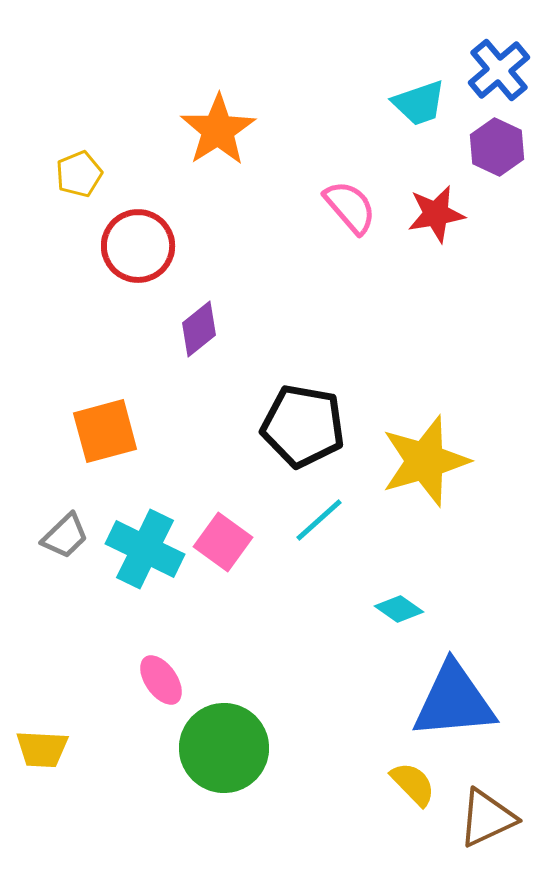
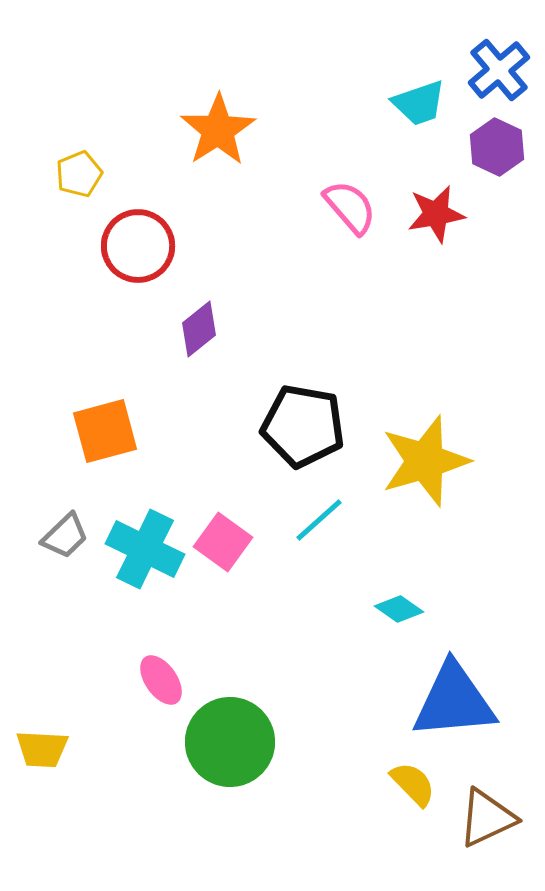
green circle: moved 6 px right, 6 px up
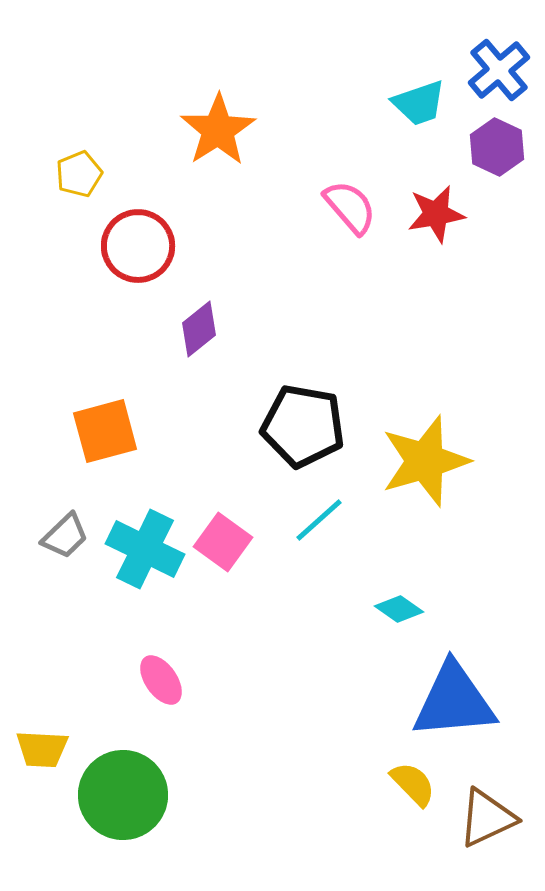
green circle: moved 107 px left, 53 px down
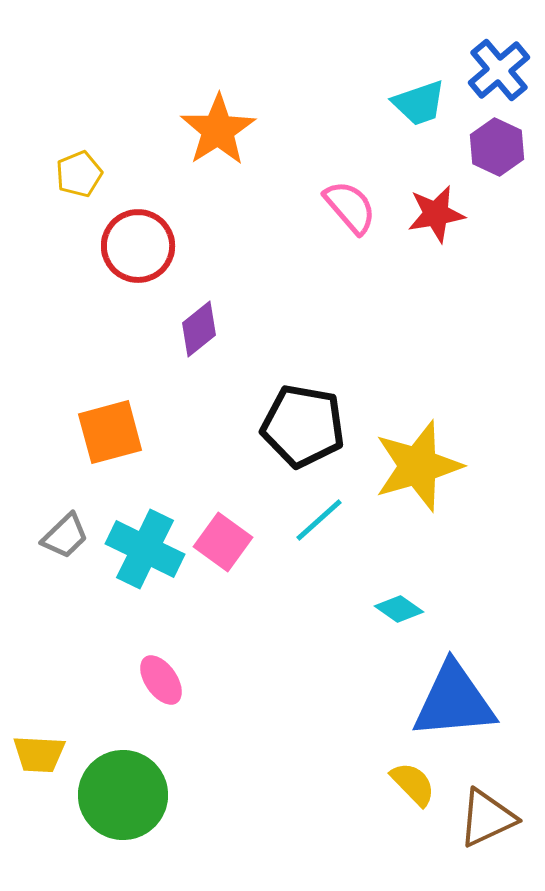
orange square: moved 5 px right, 1 px down
yellow star: moved 7 px left, 5 px down
yellow trapezoid: moved 3 px left, 5 px down
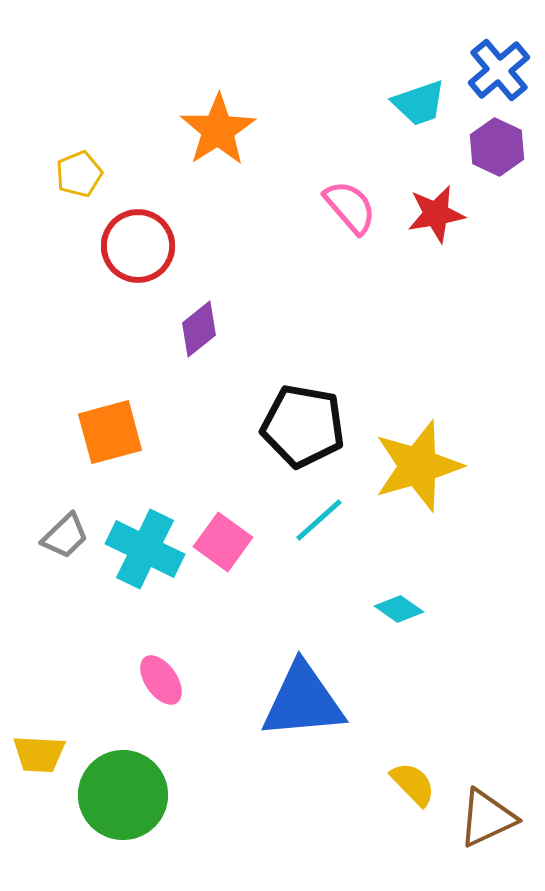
blue triangle: moved 151 px left
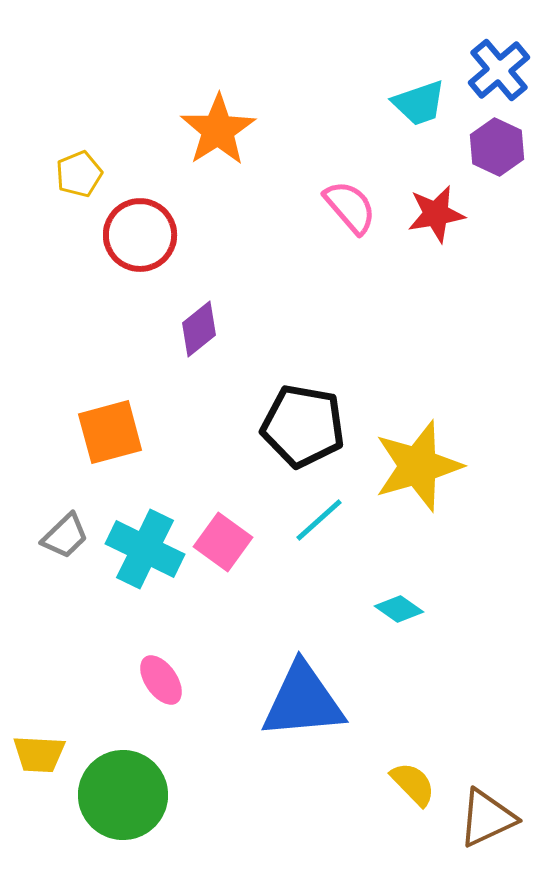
red circle: moved 2 px right, 11 px up
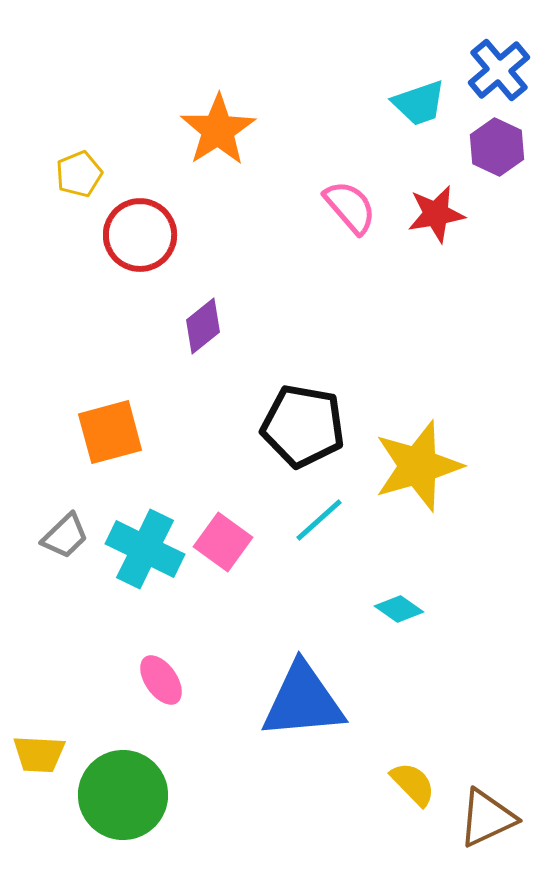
purple diamond: moved 4 px right, 3 px up
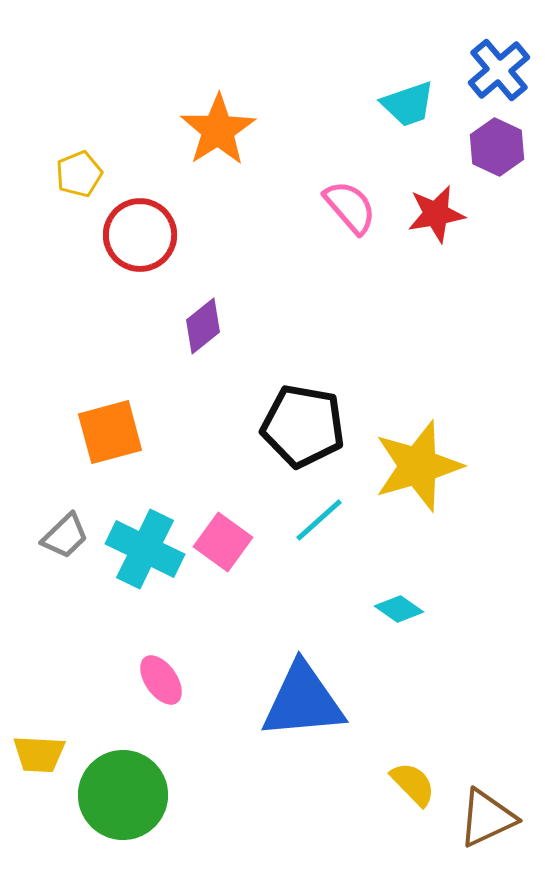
cyan trapezoid: moved 11 px left, 1 px down
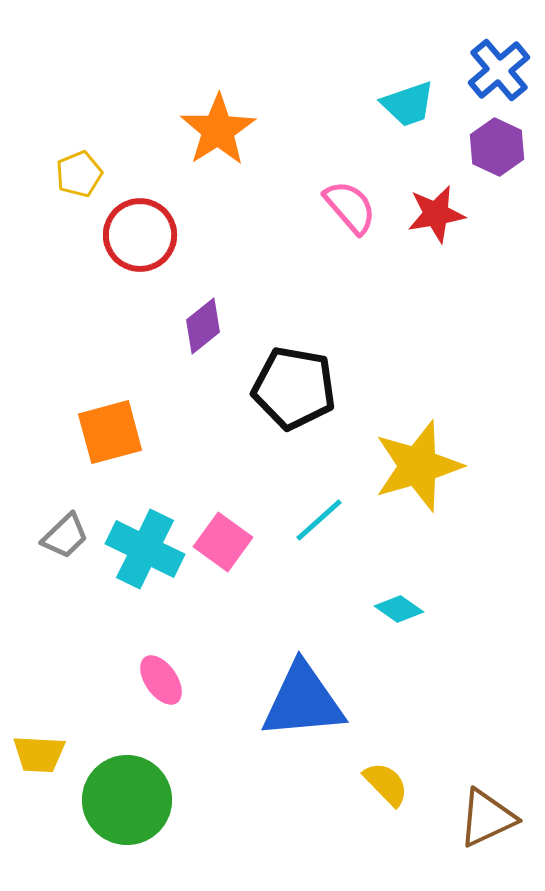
black pentagon: moved 9 px left, 38 px up
yellow semicircle: moved 27 px left
green circle: moved 4 px right, 5 px down
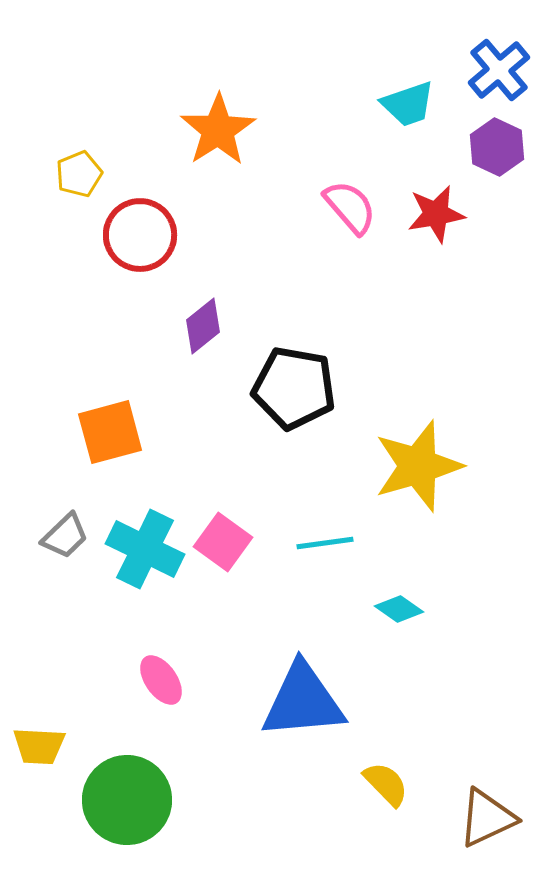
cyan line: moved 6 px right, 23 px down; rotated 34 degrees clockwise
yellow trapezoid: moved 8 px up
